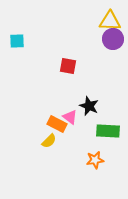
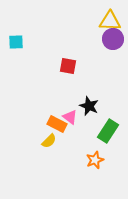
cyan square: moved 1 px left, 1 px down
green rectangle: rotated 60 degrees counterclockwise
orange star: rotated 12 degrees counterclockwise
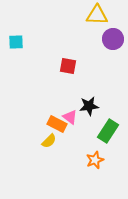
yellow triangle: moved 13 px left, 6 px up
black star: rotated 30 degrees counterclockwise
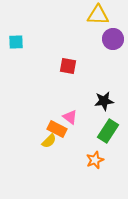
yellow triangle: moved 1 px right
black star: moved 15 px right, 5 px up
orange rectangle: moved 5 px down
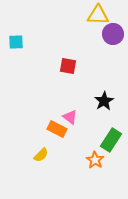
purple circle: moved 5 px up
black star: rotated 24 degrees counterclockwise
green rectangle: moved 3 px right, 9 px down
yellow semicircle: moved 8 px left, 14 px down
orange star: rotated 18 degrees counterclockwise
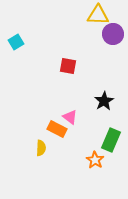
cyan square: rotated 28 degrees counterclockwise
green rectangle: rotated 10 degrees counterclockwise
yellow semicircle: moved 7 px up; rotated 42 degrees counterclockwise
